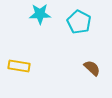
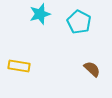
cyan star: rotated 15 degrees counterclockwise
brown semicircle: moved 1 px down
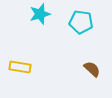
cyan pentagon: moved 2 px right; rotated 20 degrees counterclockwise
yellow rectangle: moved 1 px right, 1 px down
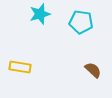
brown semicircle: moved 1 px right, 1 px down
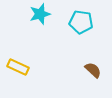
yellow rectangle: moved 2 px left; rotated 15 degrees clockwise
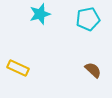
cyan pentagon: moved 7 px right, 3 px up; rotated 20 degrees counterclockwise
yellow rectangle: moved 1 px down
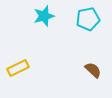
cyan star: moved 4 px right, 2 px down
yellow rectangle: rotated 50 degrees counterclockwise
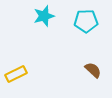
cyan pentagon: moved 2 px left, 2 px down; rotated 10 degrees clockwise
yellow rectangle: moved 2 px left, 6 px down
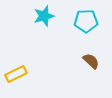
brown semicircle: moved 2 px left, 9 px up
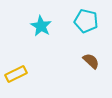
cyan star: moved 3 px left, 10 px down; rotated 25 degrees counterclockwise
cyan pentagon: rotated 15 degrees clockwise
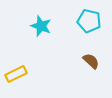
cyan pentagon: moved 3 px right
cyan star: rotated 10 degrees counterclockwise
